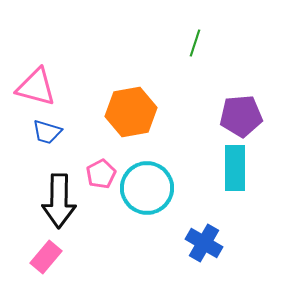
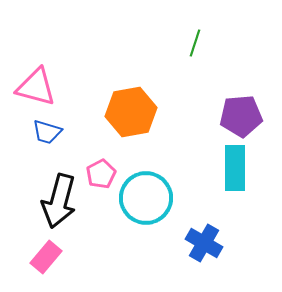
cyan circle: moved 1 px left, 10 px down
black arrow: rotated 14 degrees clockwise
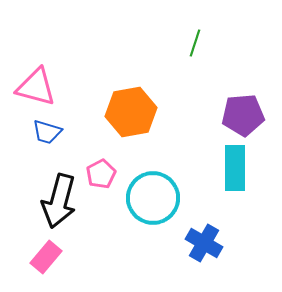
purple pentagon: moved 2 px right, 1 px up
cyan circle: moved 7 px right
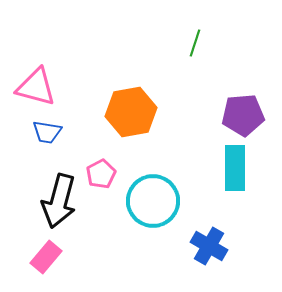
blue trapezoid: rotated 8 degrees counterclockwise
cyan circle: moved 3 px down
blue cross: moved 5 px right, 3 px down
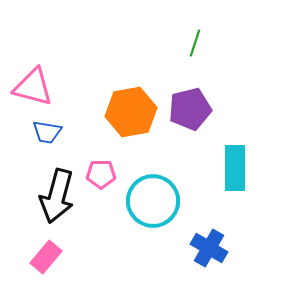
pink triangle: moved 3 px left
purple pentagon: moved 53 px left, 6 px up; rotated 9 degrees counterclockwise
pink pentagon: rotated 28 degrees clockwise
black arrow: moved 2 px left, 5 px up
blue cross: moved 2 px down
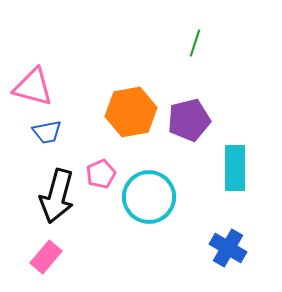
purple pentagon: moved 1 px left, 11 px down
blue trapezoid: rotated 20 degrees counterclockwise
pink pentagon: rotated 24 degrees counterclockwise
cyan circle: moved 4 px left, 4 px up
blue cross: moved 19 px right
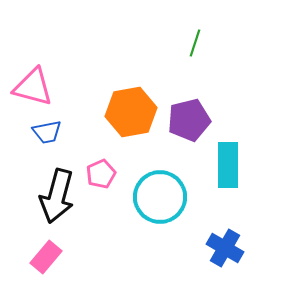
cyan rectangle: moved 7 px left, 3 px up
cyan circle: moved 11 px right
blue cross: moved 3 px left
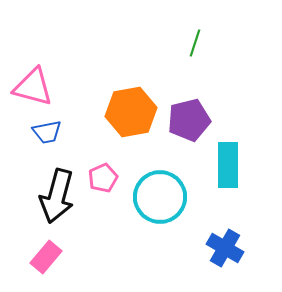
pink pentagon: moved 2 px right, 4 px down
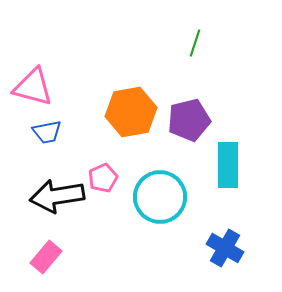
black arrow: rotated 66 degrees clockwise
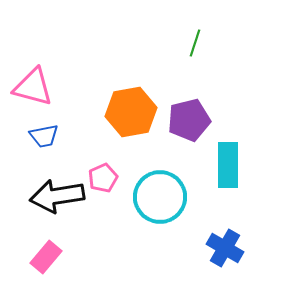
blue trapezoid: moved 3 px left, 4 px down
